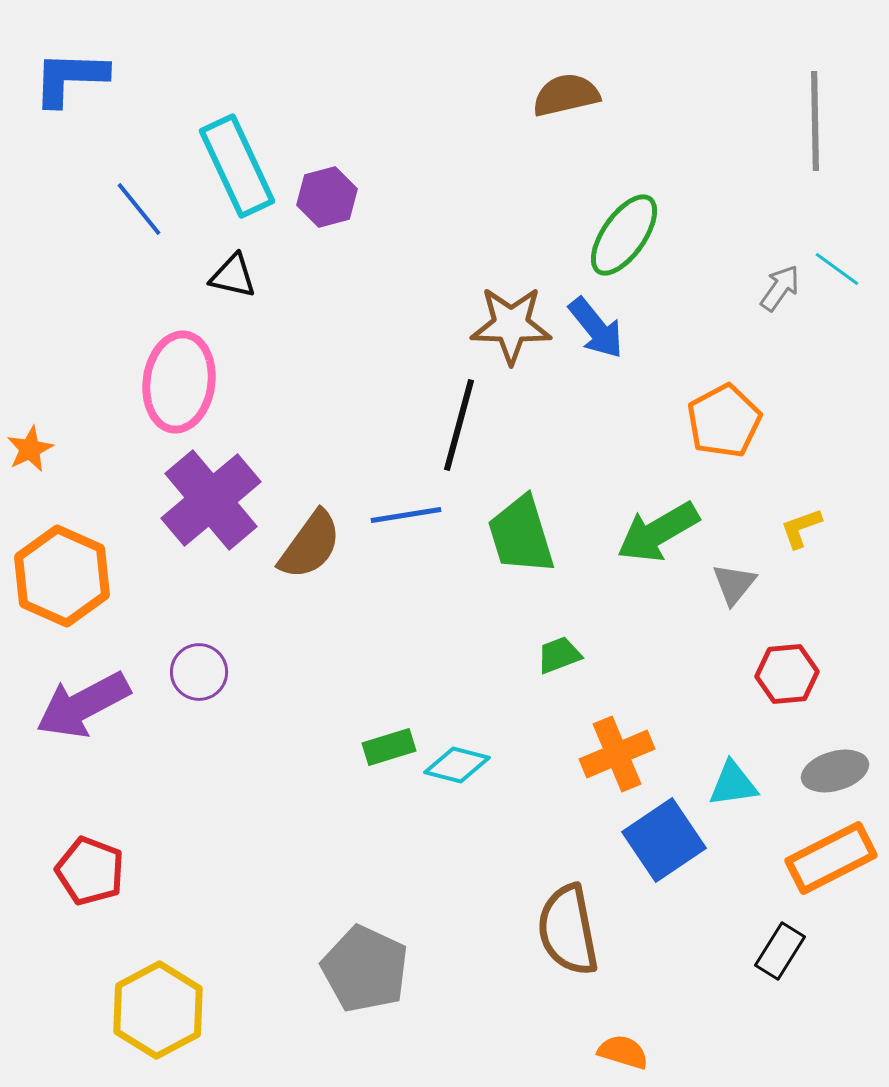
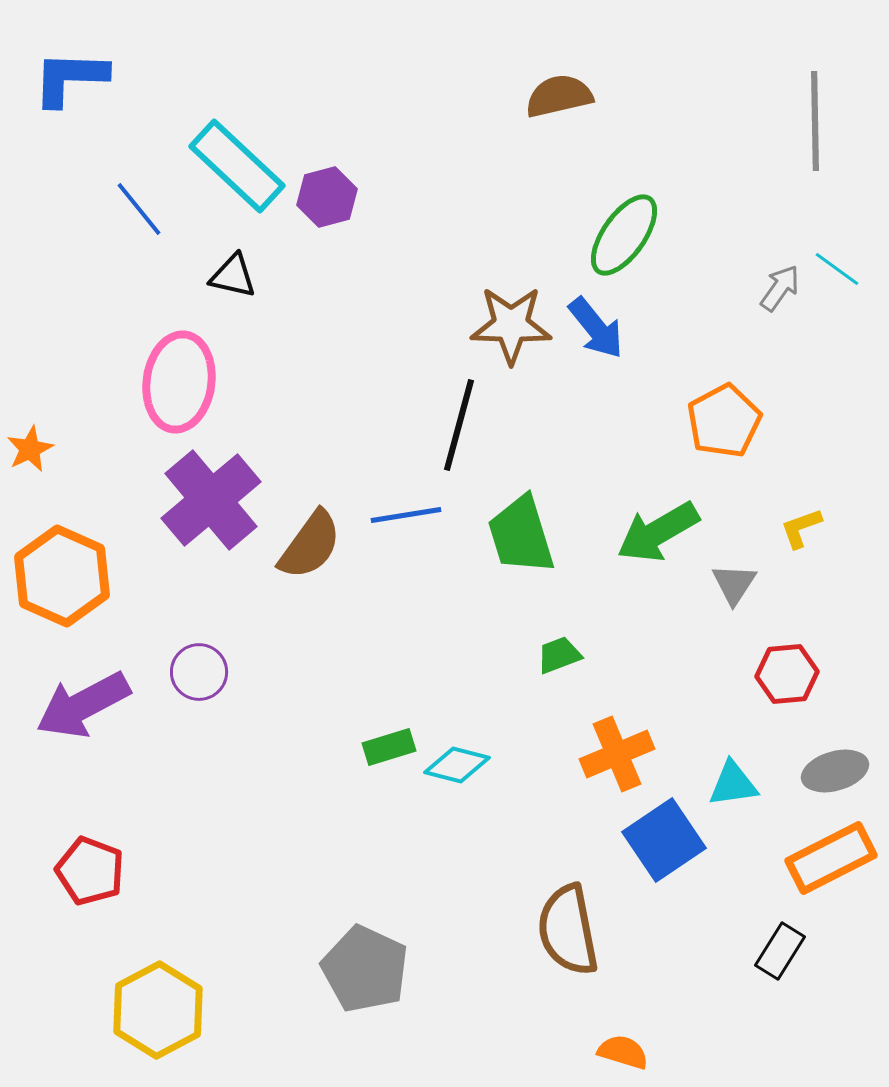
brown semicircle at (566, 95): moved 7 px left, 1 px down
cyan rectangle at (237, 166): rotated 22 degrees counterclockwise
gray triangle at (734, 584): rotated 6 degrees counterclockwise
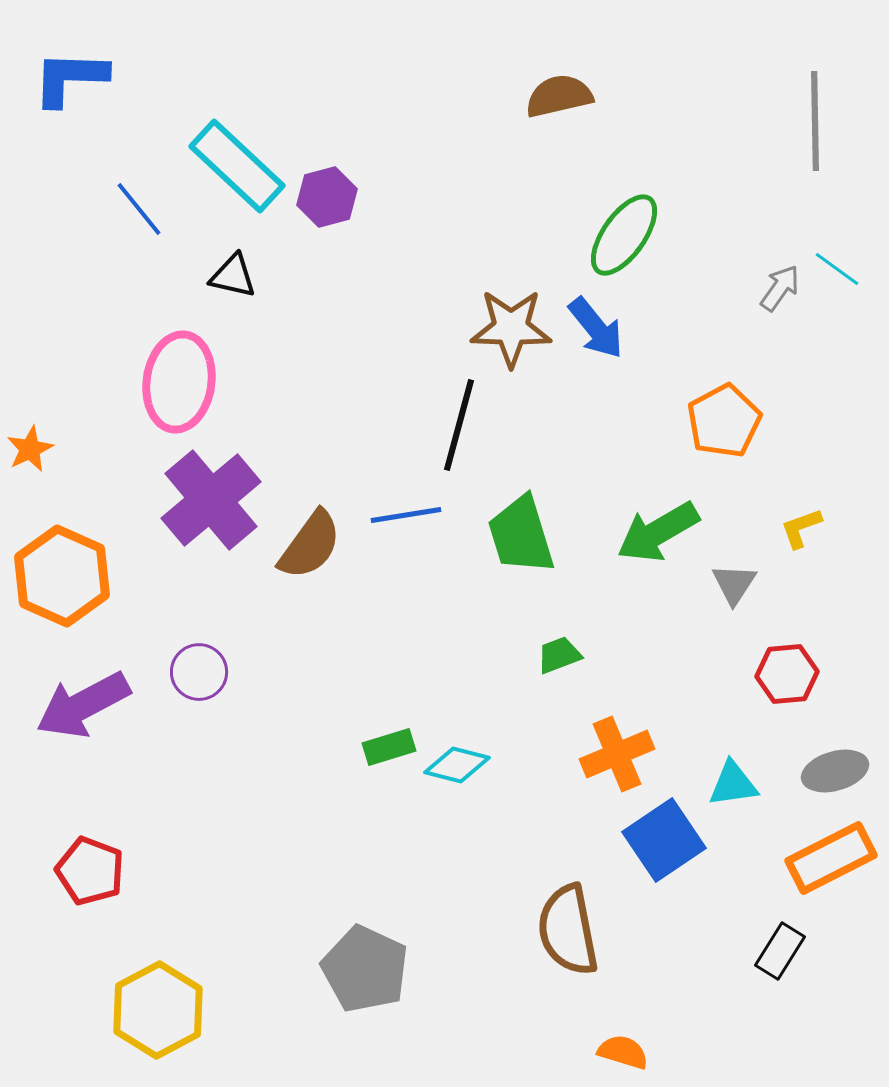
brown star at (511, 325): moved 3 px down
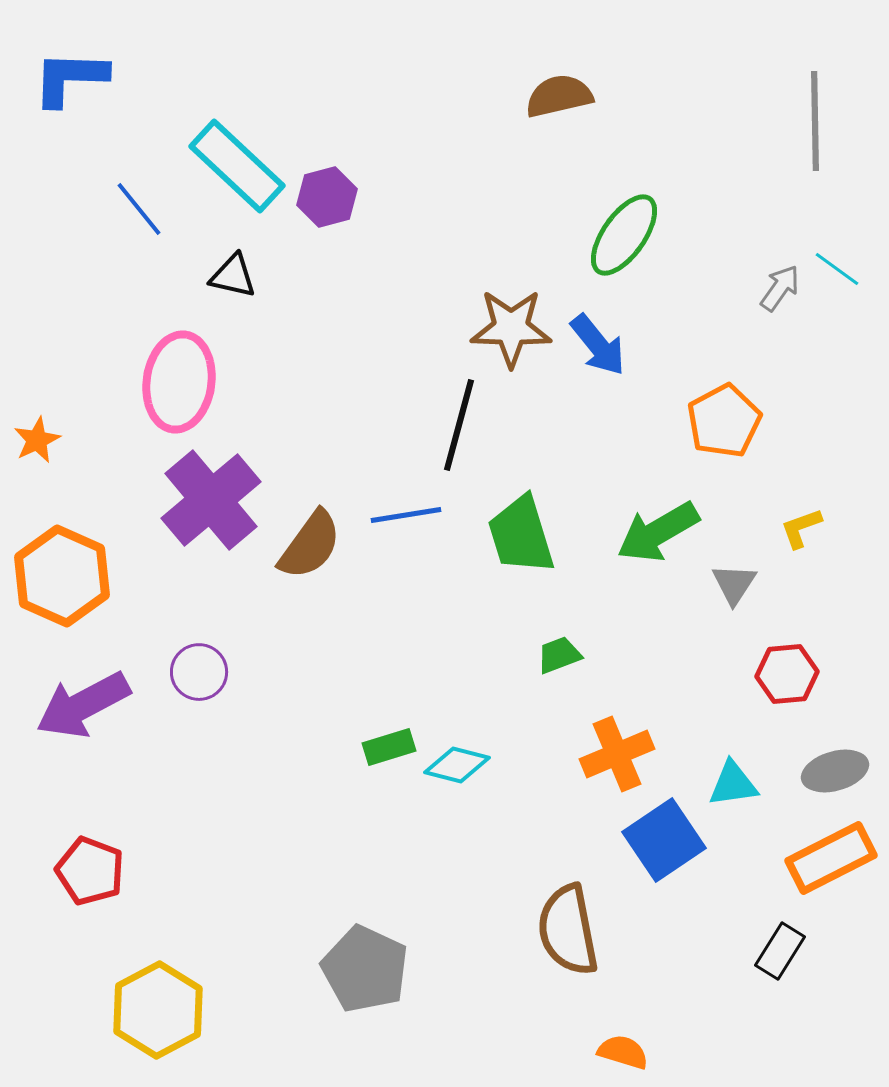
blue arrow at (596, 328): moved 2 px right, 17 px down
orange star at (30, 449): moved 7 px right, 9 px up
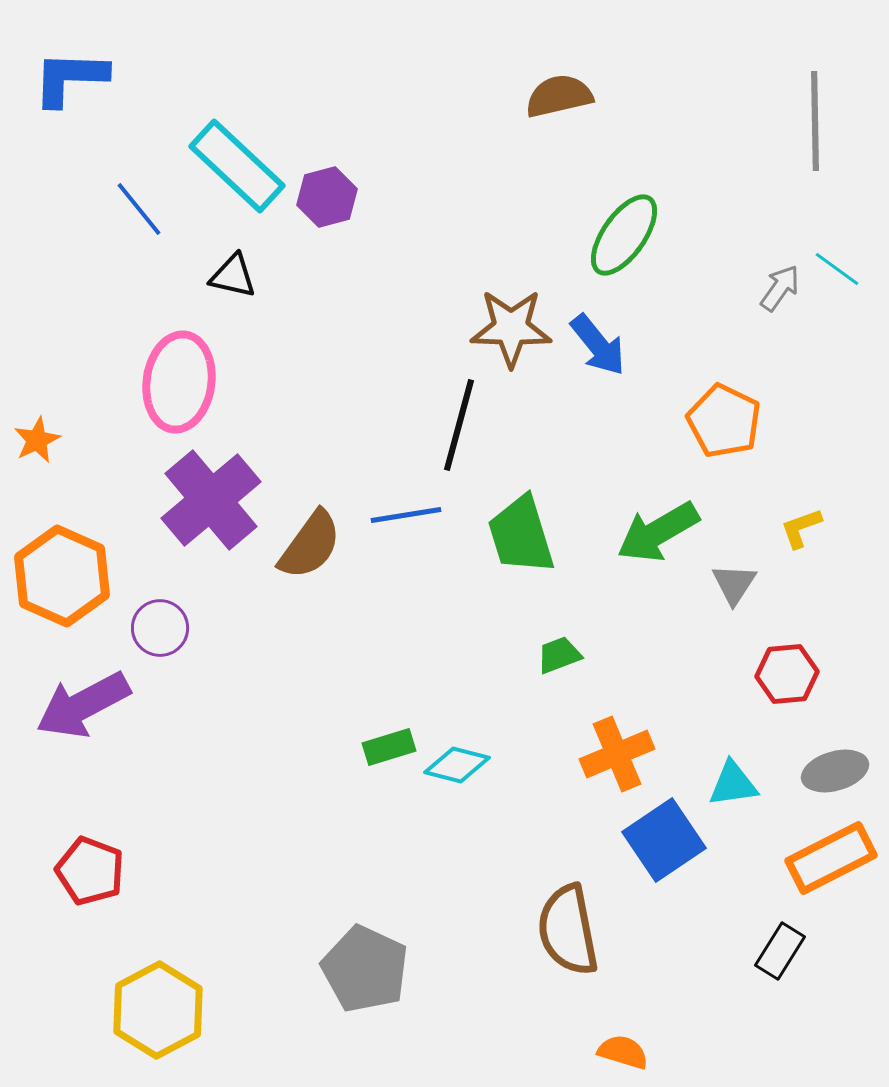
orange pentagon at (724, 421): rotated 18 degrees counterclockwise
purple circle at (199, 672): moved 39 px left, 44 px up
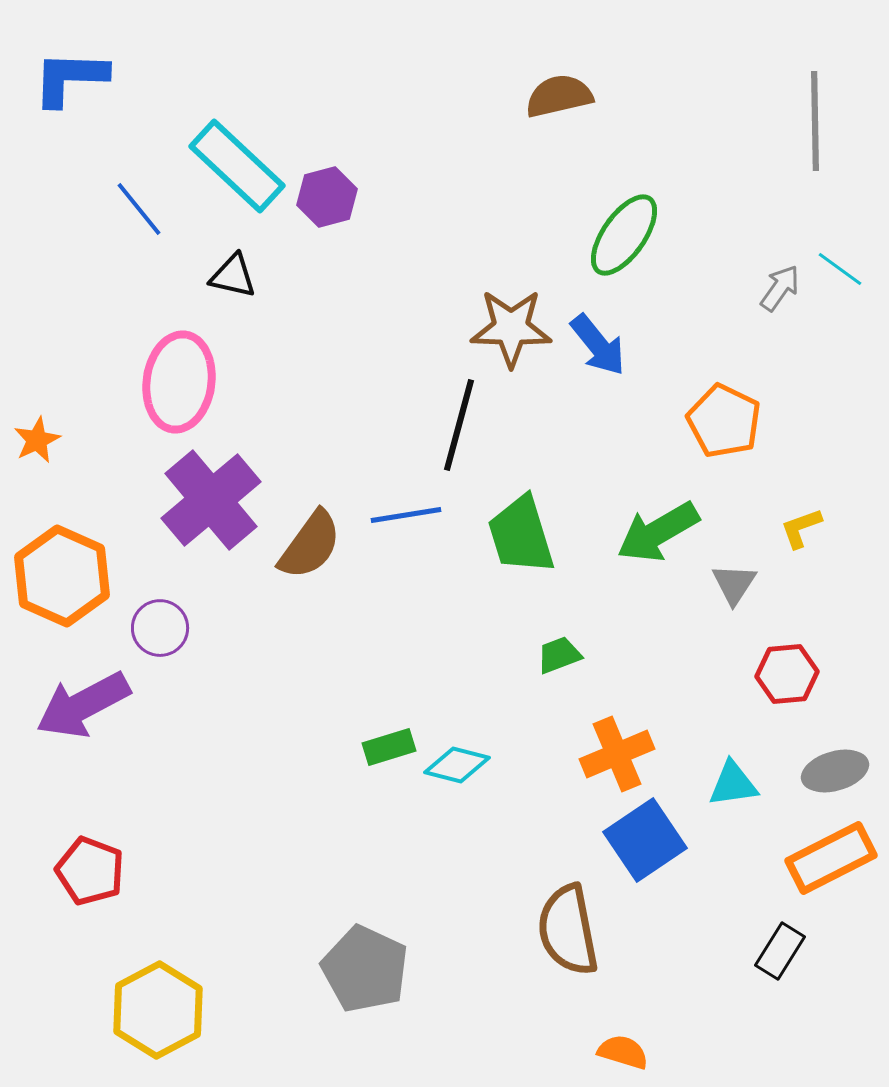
cyan line at (837, 269): moved 3 px right
blue square at (664, 840): moved 19 px left
